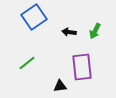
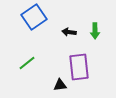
green arrow: rotated 28 degrees counterclockwise
purple rectangle: moved 3 px left
black triangle: moved 1 px up
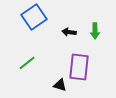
purple rectangle: rotated 12 degrees clockwise
black triangle: rotated 24 degrees clockwise
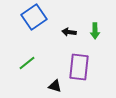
black triangle: moved 5 px left, 1 px down
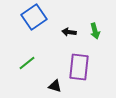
green arrow: rotated 14 degrees counterclockwise
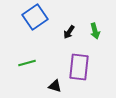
blue square: moved 1 px right
black arrow: rotated 64 degrees counterclockwise
green line: rotated 24 degrees clockwise
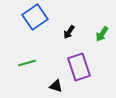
green arrow: moved 7 px right, 3 px down; rotated 49 degrees clockwise
purple rectangle: rotated 24 degrees counterclockwise
black triangle: moved 1 px right
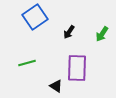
purple rectangle: moved 2 px left, 1 px down; rotated 20 degrees clockwise
black triangle: rotated 16 degrees clockwise
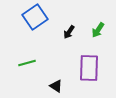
green arrow: moved 4 px left, 4 px up
purple rectangle: moved 12 px right
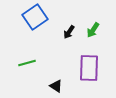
green arrow: moved 5 px left
